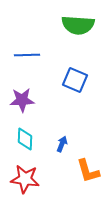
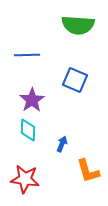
purple star: moved 10 px right; rotated 30 degrees counterclockwise
cyan diamond: moved 3 px right, 9 px up
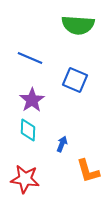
blue line: moved 3 px right, 3 px down; rotated 25 degrees clockwise
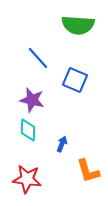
blue line: moved 8 px right; rotated 25 degrees clockwise
purple star: rotated 25 degrees counterclockwise
red star: moved 2 px right
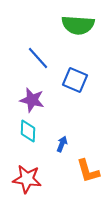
cyan diamond: moved 1 px down
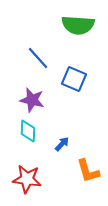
blue square: moved 1 px left, 1 px up
blue arrow: rotated 21 degrees clockwise
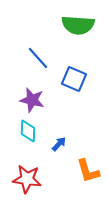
blue arrow: moved 3 px left
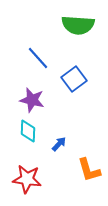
blue square: rotated 30 degrees clockwise
orange L-shape: moved 1 px right, 1 px up
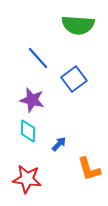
orange L-shape: moved 1 px up
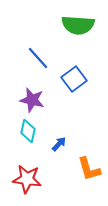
cyan diamond: rotated 10 degrees clockwise
